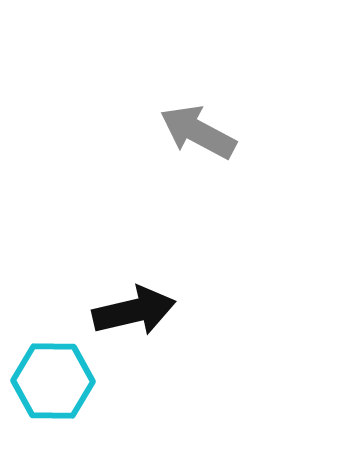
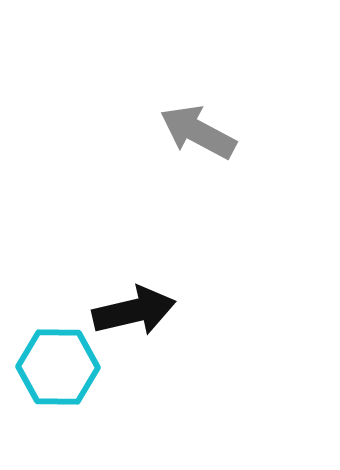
cyan hexagon: moved 5 px right, 14 px up
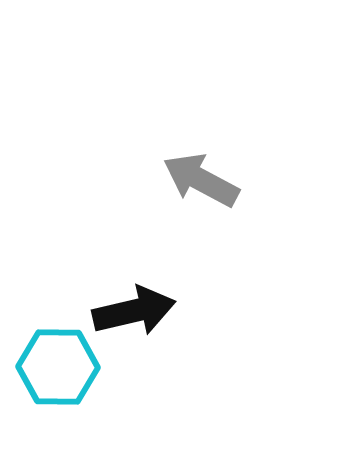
gray arrow: moved 3 px right, 48 px down
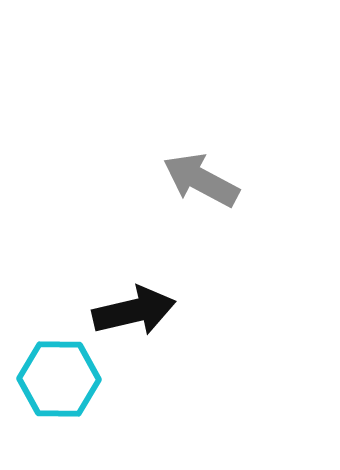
cyan hexagon: moved 1 px right, 12 px down
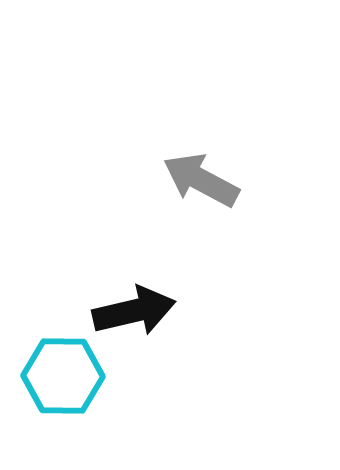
cyan hexagon: moved 4 px right, 3 px up
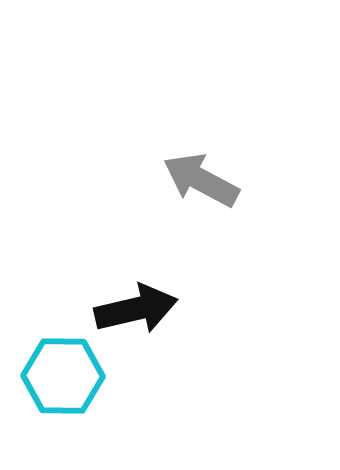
black arrow: moved 2 px right, 2 px up
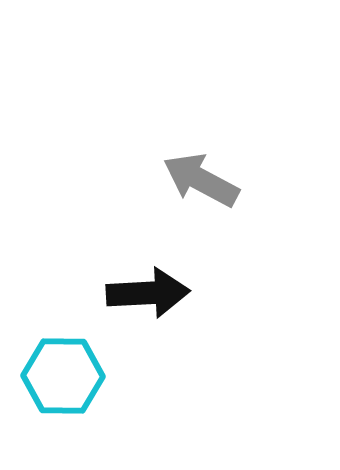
black arrow: moved 12 px right, 16 px up; rotated 10 degrees clockwise
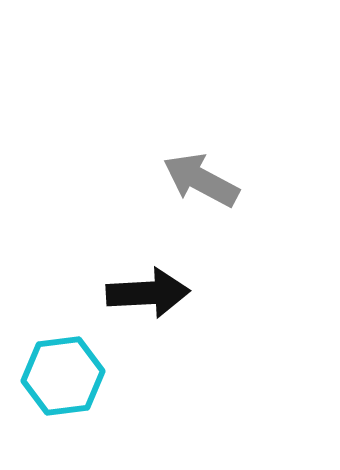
cyan hexagon: rotated 8 degrees counterclockwise
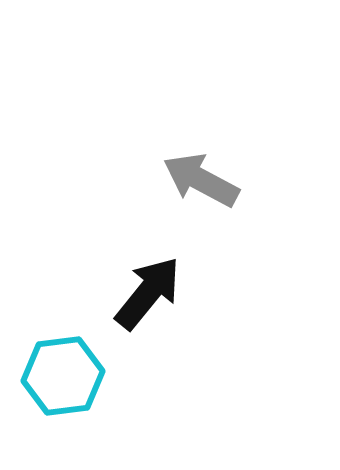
black arrow: rotated 48 degrees counterclockwise
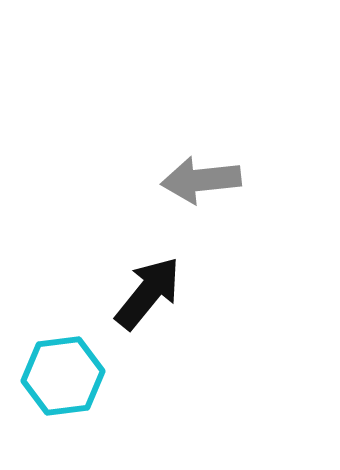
gray arrow: rotated 34 degrees counterclockwise
